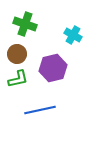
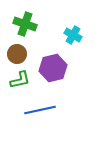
green L-shape: moved 2 px right, 1 px down
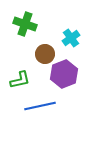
cyan cross: moved 2 px left, 3 px down; rotated 24 degrees clockwise
brown circle: moved 28 px right
purple hexagon: moved 11 px right, 6 px down; rotated 8 degrees counterclockwise
blue line: moved 4 px up
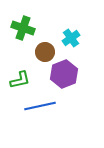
green cross: moved 2 px left, 4 px down
brown circle: moved 2 px up
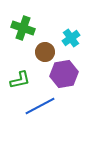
purple hexagon: rotated 12 degrees clockwise
blue line: rotated 16 degrees counterclockwise
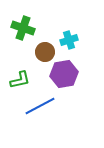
cyan cross: moved 2 px left, 2 px down; rotated 18 degrees clockwise
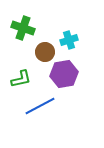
green L-shape: moved 1 px right, 1 px up
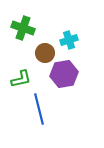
brown circle: moved 1 px down
blue line: moved 1 px left, 3 px down; rotated 76 degrees counterclockwise
